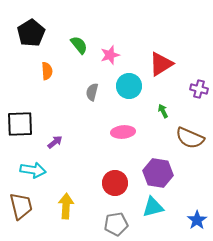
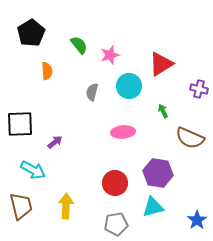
cyan arrow: rotated 20 degrees clockwise
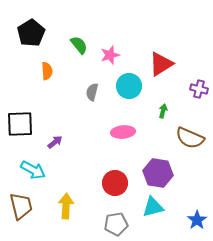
green arrow: rotated 40 degrees clockwise
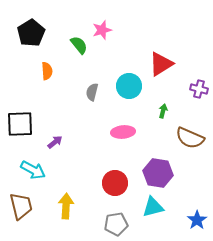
pink star: moved 8 px left, 25 px up
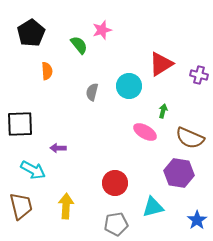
purple cross: moved 14 px up
pink ellipse: moved 22 px right; rotated 35 degrees clockwise
purple arrow: moved 3 px right, 6 px down; rotated 140 degrees counterclockwise
purple hexagon: moved 21 px right
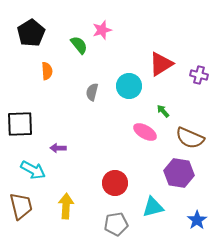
green arrow: rotated 56 degrees counterclockwise
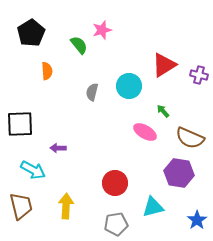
red triangle: moved 3 px right, 1 px down
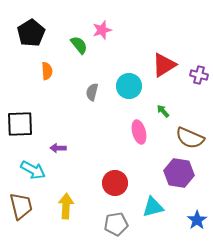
pink ellipse: moved 6 px left; rotated 45 degrees clockwise
